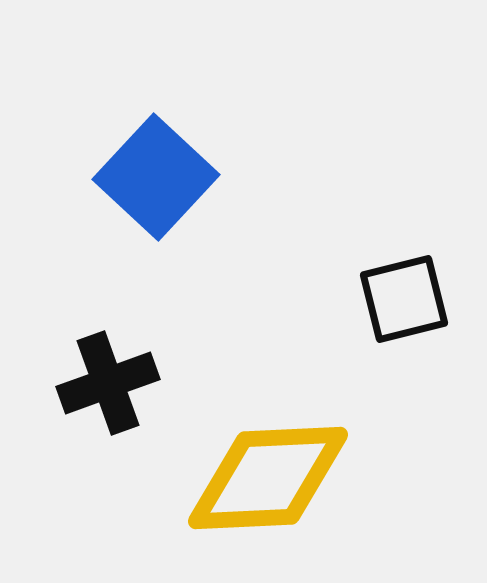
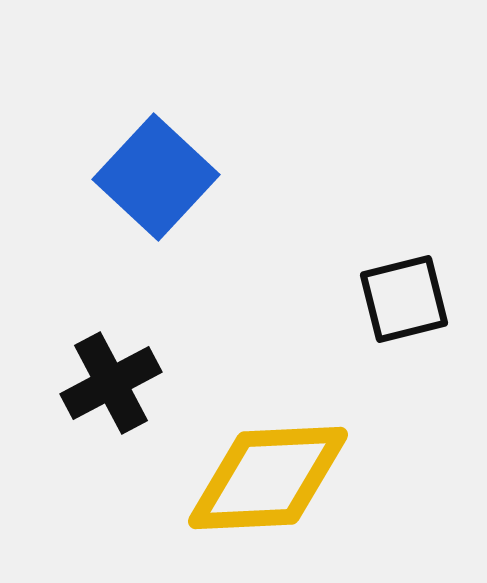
black cross: moved 3 px right; rotated 8 degrees counterclockwise
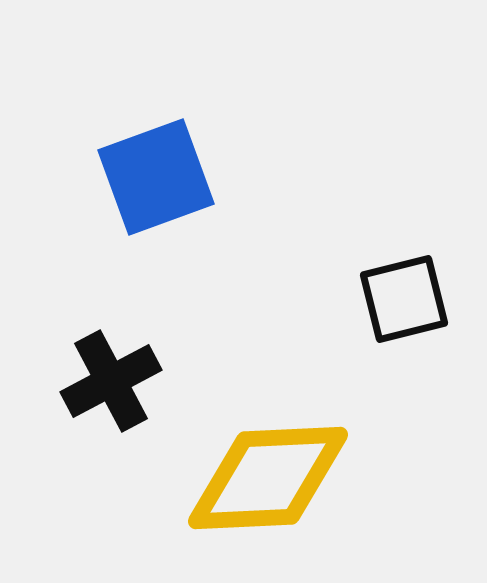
blue square: rotated 27 degrees clockwise
black cross: moved 2 px up
